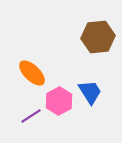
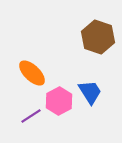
brown hexagon: rotated 24 degrees clockwise
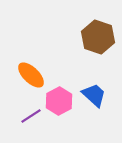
orange ellipse: moved 1 px left, 2 px down
blue trapezoid: moved 4 px right, 3 px down; rotated 16 degrees counterclockwise
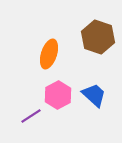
orange ellipse: moved 18 px right, 21 px up; rotated 64 degrees clockwise
pink hexagon: moved 1 px left, 6 px up
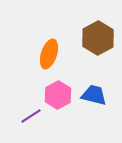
brown hexagon: moved 1 px down; rotated 12 degrees clockwise
blue trapezoid: rotated 28 degrees counterclockwise
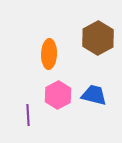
orange ellipse: rotated 16 degrees counterclockwise
purple line: moved 3 px left, 1 px up; rotated 60 degrees counterclockwise
